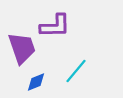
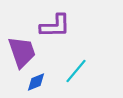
purple trapezoid: moved 4 px down
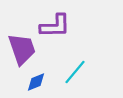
purple trapezoid: moved 3 px up
cyan line: moved 1 px left, 1 px down
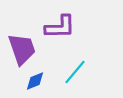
purple L-shape: moved 5 px right, 1 px down
blue diamond: moved 1 px left, 1 px up
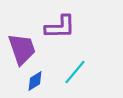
blue diamond: rotated 10 degrees counterclockwise
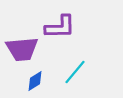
purple trapezoid: rotated 104 degrees clockwise
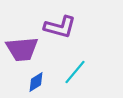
purple L-shape: rotated 16 degrees clockwise
blue diamond: moved 1 px right, 1 px down
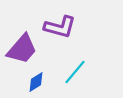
purple trapezoid: rotated 44 degrees counterclockwise
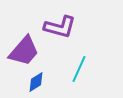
purple trapezoid: moved 2 px right, 2 px down
cyan line: moved 4 px right, 3 px up; rotated 16 degrees counterclockwise
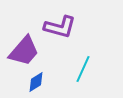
cyan line: moved 4 px right
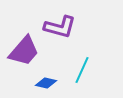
cyan line: moved 1 px left, 1 px down
blue diamond: moved 10 px right, 1 px down; rotated 45 degrees clockwise
